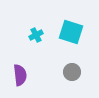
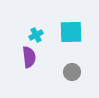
cyan square: rotated 20 degrees counterclockwise
purple semicircle: moved 9 px right, 18 px up
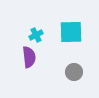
gray circle: moved 2 px right
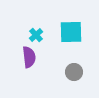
cyan cross: rotated 16 degrees counterclockwise
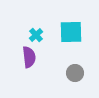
gray circle: moved 1 px right, 1 px down
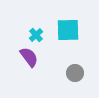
cyan square: moved 3 px left, 2 px up
purple semicircle: rotated 30 degrees counterclockwise
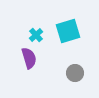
cyan square: moved 1 px down; rotated 15 degrees counterclockwise
purple semicircle: moved 1 px down; rotated 20 degrees clockwise
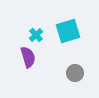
purple semicircle: moved 1 px left, 1 px up
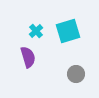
cyan cross: moved 4 px up
gray circle: moved 1 px right, 1 px down
